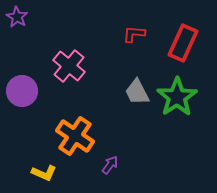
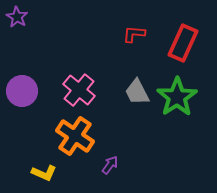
pink cross: moved 10 px right, 24 px down
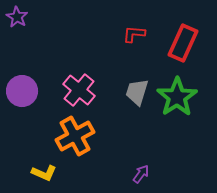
gray trapezoid: rotated 44 degrees clockwise
orange cross: rotated 27 degrees clockwise
purple arrow: moved 31 px right, 9 px down
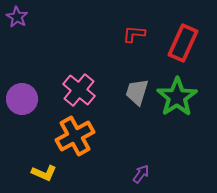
purple circle: moved 8 px down
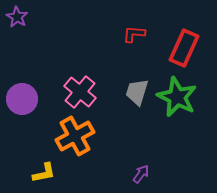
red rectangle: moved 1 px right, 5 px down
pink cross: moved 1 px right, 2 px down
green star: rotated 12 degrees counterclockwise
yellow L-shape: rotated 35 degrees counterclockwise
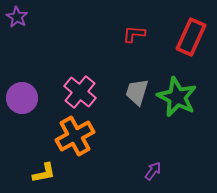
red rectangle: moved 7 px right, 11 px up
purple circle: moved 1 px up
purple arrow: moved 12 px right, 3 px up
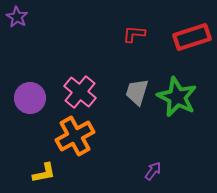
red rectangle: moved 1 px right; rotated 48 degrees clockwise
purple circle: moved 8 px right
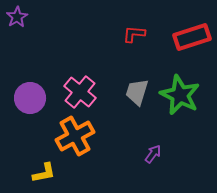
purple star: rotated 10 degrees clockwise
green star: moved 3 px right, 2 px up
purple arrow: moved 17 px up
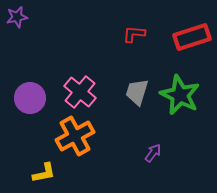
purple star: rotated 20 degrees clockwise
purple arrow: moved 1 px up
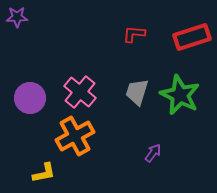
purple star: rotated 10 degrees clockwise
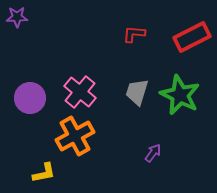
red rectangle: rotated 9 degrees counterclockwise
